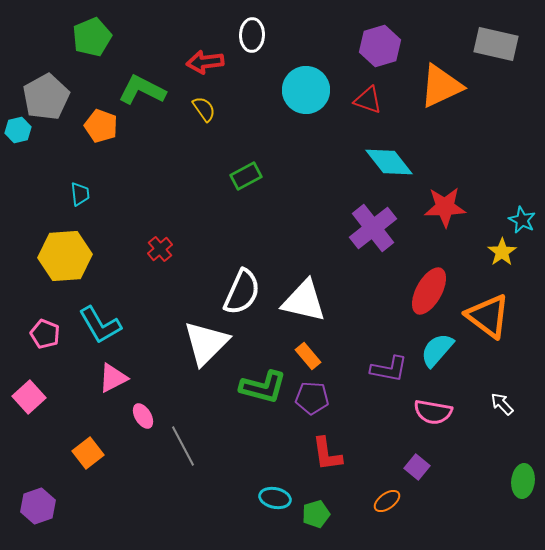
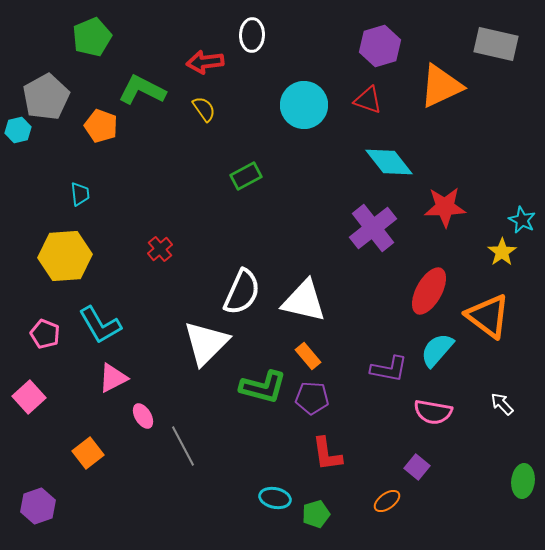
cyan circle at (306, 90): moved 2 px left, 15 px down
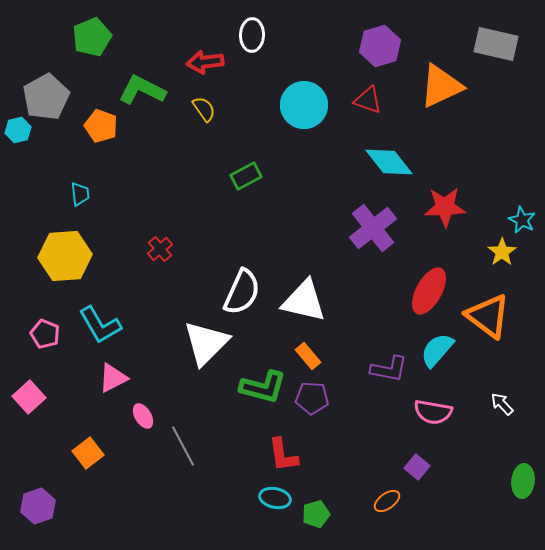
red L-shape at (327, 454): moved 44 px left, 1 px down
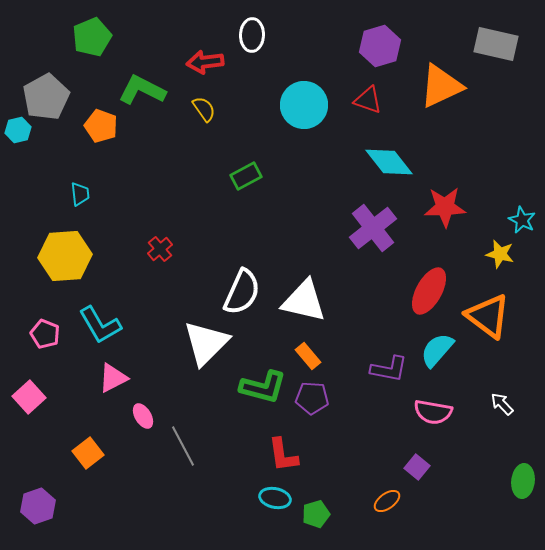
yellow star at (502, 252): moved 2 px left, 2 px down; rotated 24 degrees counterclockwise
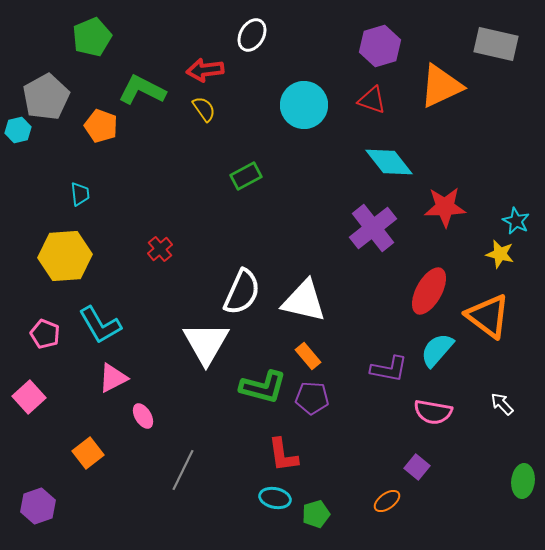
white ellipse at (252, 35): rotated 28 degrees clockwise
red arrow at (205, 62): moved 8 px down
red triangle at (368, 100): moved 4 px right
cyan star at (522, 220): moved 6 px left, 1 px down
white triangle at (206, 343): rotated 15 degrees counterclockwise
gray line at (183, 446): moved 24 px down; rotated 54 degrees clockwise
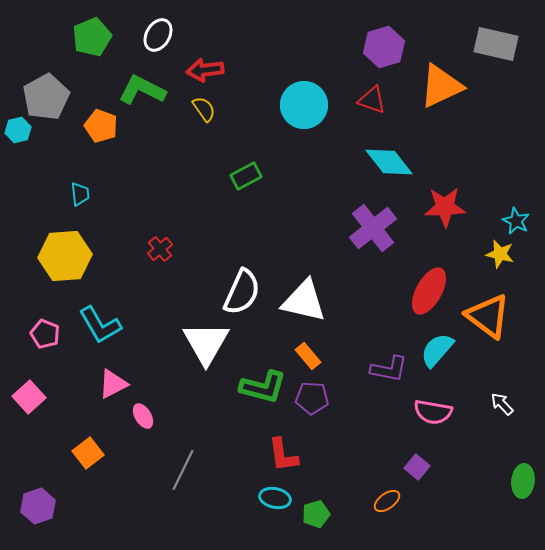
white ellipse at (252, 35): moved 94 px left
purple hexagon at (380, 46): moved 4 px right, 1 px down
pink triangle at (113, 378): moved 6 px down
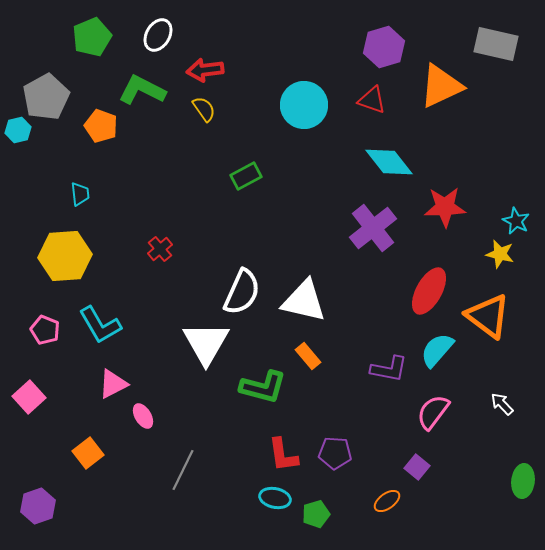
pink pentagon at (45, 334): moved 4 px up
purple pentagon at (312, 398): moved 23 px right, 55 px down
pink semicircle at (433, 412): rotated 117 degrees clockwise
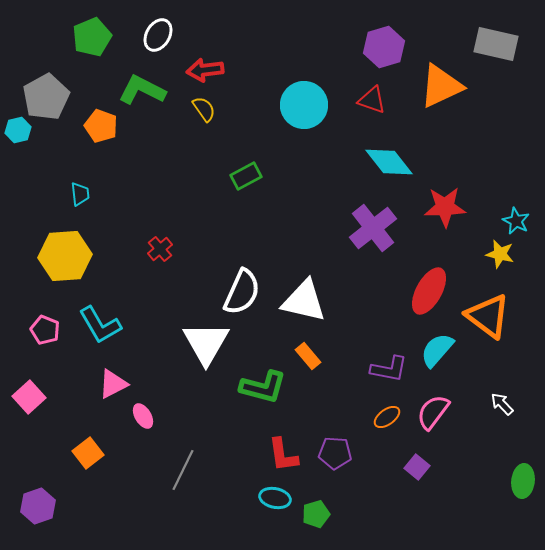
orange ellipse at (387, 501): moved 84 px up
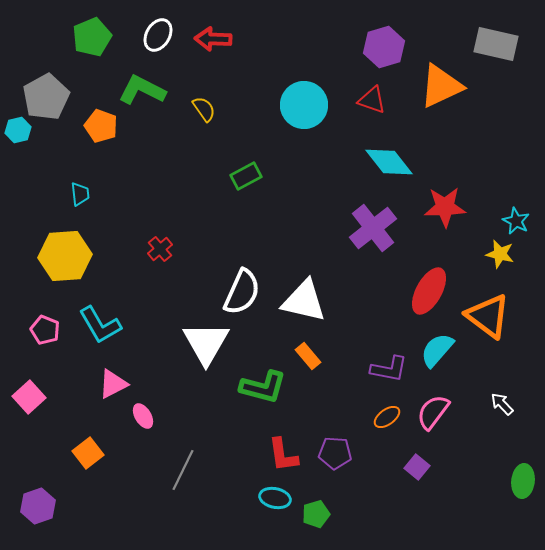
red arrow at (205, 70): moved 8 px right, 31 px up; rotated 9 degrees clockwise
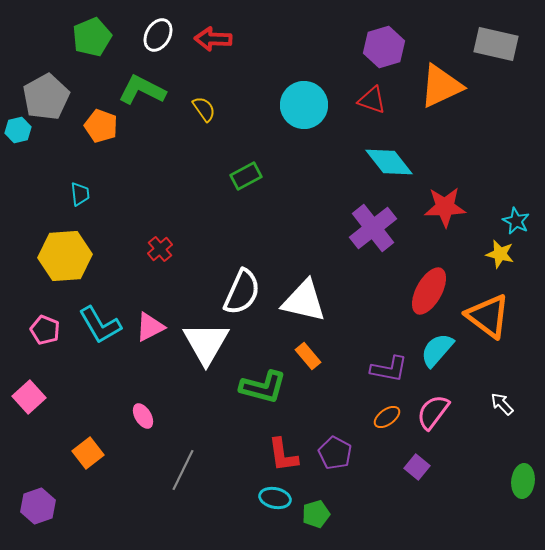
pink triangle at (113, 384): moved 37 px right, 57 px up
purple pentagon at (335, 453): rotated 24 degrees clockwise
